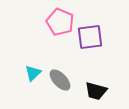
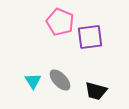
cyan triangle: moved 8 px down; rotated 18 degrees counterclockwise
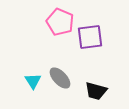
gray ellipse: moved 2 px up
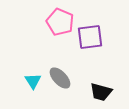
black trapezoid: moved 5 px right, 1 px down
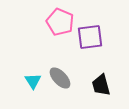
black trapezoid: moved 7 px up; rotated 60 degrees clockwise
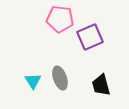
pink pentagon: moved 3 px up; rotated 16 degrees counterclockwise
purple square: rotated 16 degrees counterclockwise
gray ellipse: rotated 25 degrees clockwise
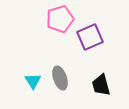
pink pentagon: rotated 24 degrees counterclockwise
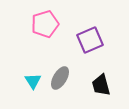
pink pentagon: moved 15 px left, 5 px down
purple square: moved 3 px down
gray ellipse: rotated 50 degrees clockwise
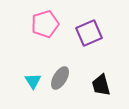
purple square: moved 1 px left, 7 px up
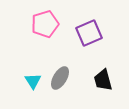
black trapezoid: moved 2 px right, 5 px up
